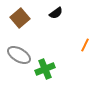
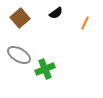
orange line: moved 22 px up
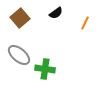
gray ellipse: rotated 10 degrees clockwise
green cross: rotated 30 degrees clockwise
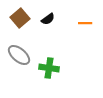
black semicircle: moved 8 px left, 6 px down
orange line: rotated 64 degrees clockwise
green cross: moved 4 px right, 1 px up
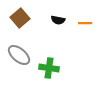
black semicircle: moved 10 px right, 1 px down; rotated 48 degrees clockwise
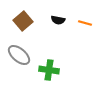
brown square: moved 3 px right, 3 px down
orange line: rotated 16 degrees clockwise
green cross: moved 2 px down
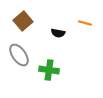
black semicircle: moved 13 px down
gray ellipse: rotated 15 degrees clockwise
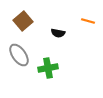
orange line: moved 3 px right, 2 px up
green cross: moved 1 px left, 2 px up; rotated 18 degrees counterclockwise
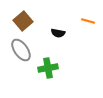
gray ellipse: moved 2 px right, 5 px up
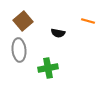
gray ellipse: moved 2 px left; rotated 30 degrees clockwise
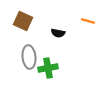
brown square: rotated 24 degrees counterclockwise
gray ellipse: moved 10 px right, 7 px down
